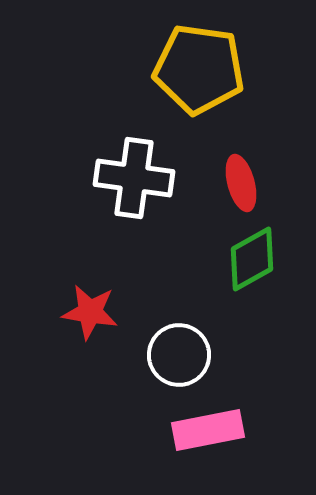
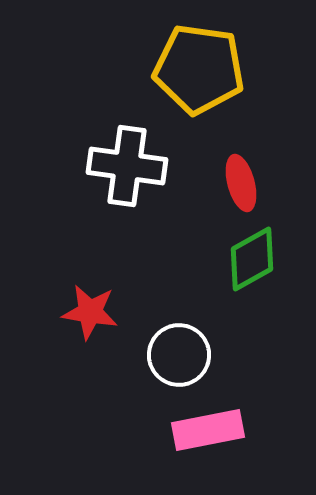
white cross: moved 7 px left, 12 px up
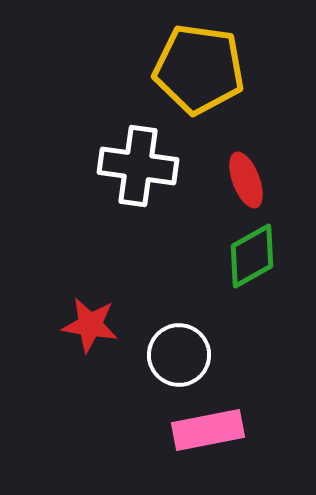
white cross: moved 11 px right
red ellipse: moved 5 px right, 3 px up; rotated 6 degrees counterclockwise
green diamond: moved 3 px up
red star: moved 13 px down
